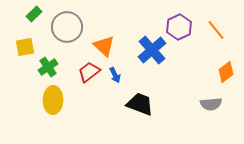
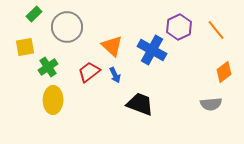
orange triangle: moved 8 px right
blue cross: rotated 20 degrees counterclockwise
orange diamond: moved 2 px left
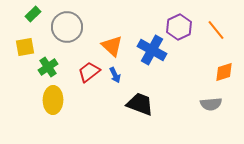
green rectangle: moved 1 px left
orange diamond: rotated 20 degrees clockwise
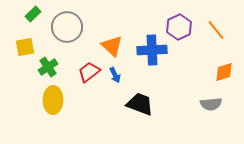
blue cross: rotated 32 degrees counterclockwise
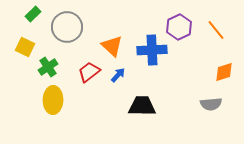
yellow square: rotated 36 degrees clockwise
blue arrow: moved 3 px right; rotated 112 degrees counterclockwise
black trapezoid: moved 2 px right, 2 px down; rotated 20 degrees counterclockwise
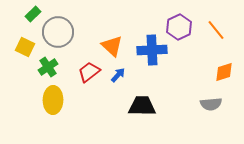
gray circle: moved 9 px left, 5 px down
